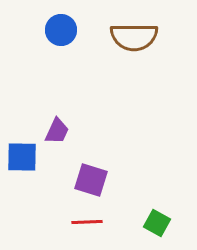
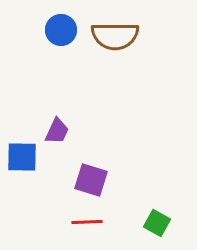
brown semicircle: moved 19 px left, 1 px up
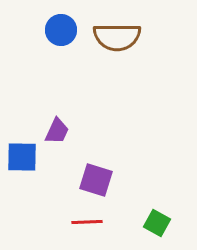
brown semicircle: moved 2 px right, 1 px down
purple square: moved 5 px right
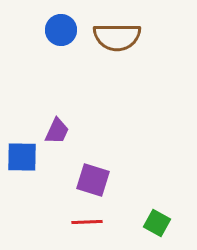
purple square: moved 3 px left
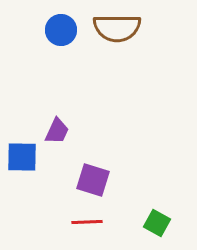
brown semicircle: moved 9 px up
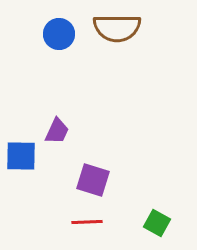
blue circle: moved 2 px left, 4 px down
blue square: moved 1 px left, 1 px up
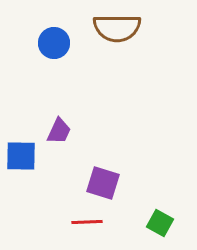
blue circle: moved 5 px left, 9 px down
purple trapezoid: moved 2 px right
purple square: moved 10 px right, 3 px down
green square: moved 3 px right
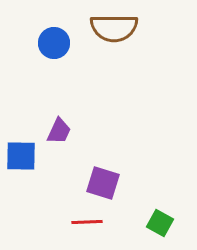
brown semicircle: moved 3 px left
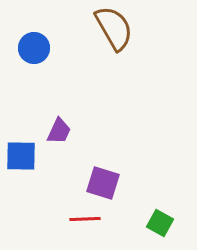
brown semicircle: rotated 120 degrees counterclockwise
blue circle: moved 20 px left, 5 px down
red line: moved 2 px left, 3 px up
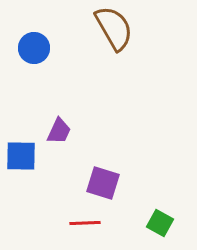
red line: moved 4 px down
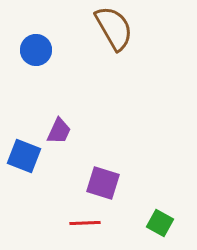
blue circle: moved 2 px right, 2 px down
blue square: moved 3 px right; rotated 20 degrees clockwise
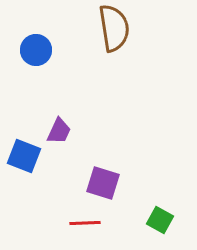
brown semicircle: rotated 21 degrees clockwise
green square: moved 3 px up
